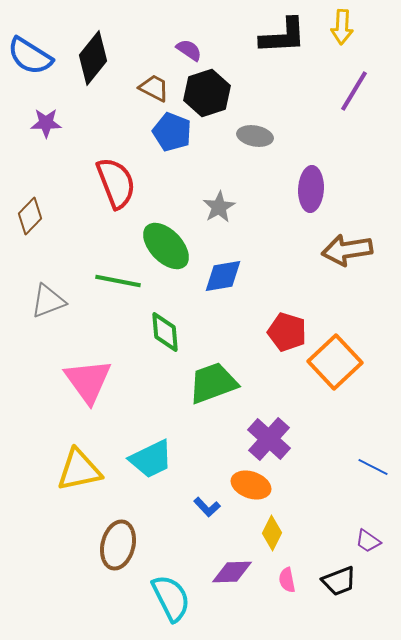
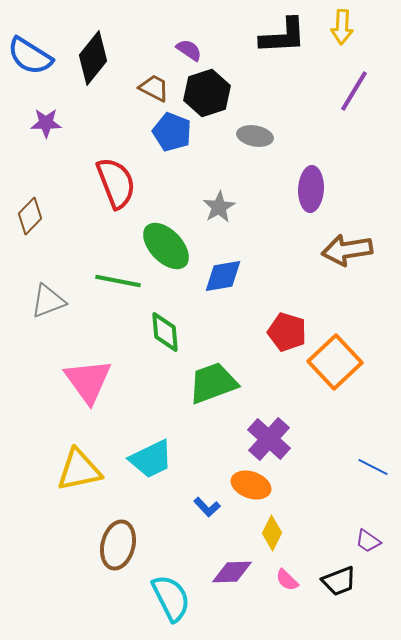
pink semicircle: rotated 35 degrees counterclockwise
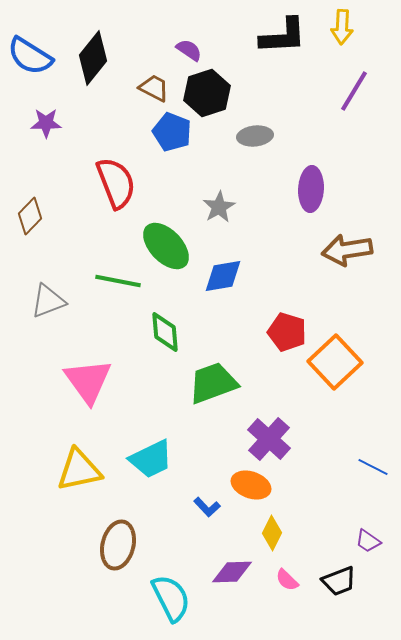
gray ellipse: rotated 16 degrees counterclockwise
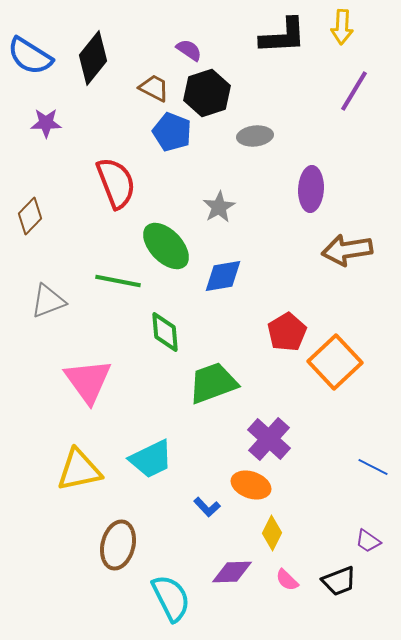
red pentagon: rotated 24 degrees clockwise
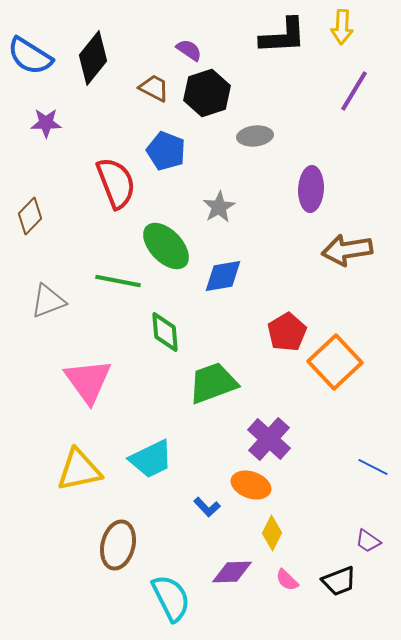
blue pentagon: moved 6 px left, 19 px down
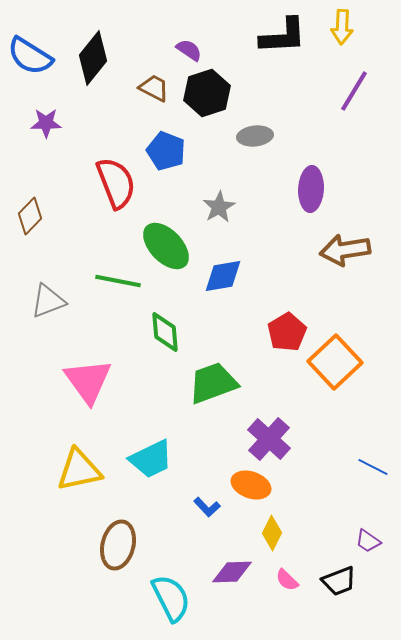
brown arrow: moved 2 px left
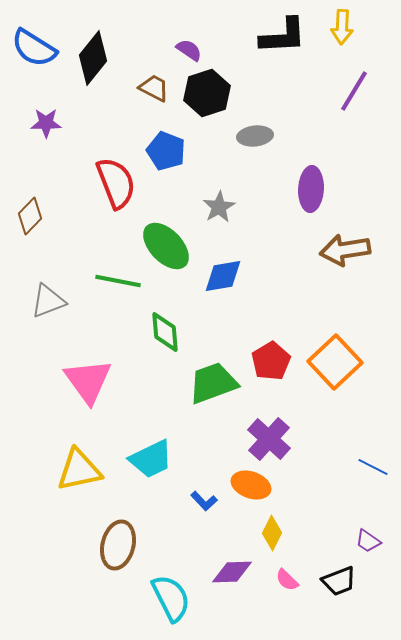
blue semicircle: moved 4 px right, 8 px up
red pentagon: moved 16 px left, 29 px down
blue L-shape: moved 3 px left, 6 px up
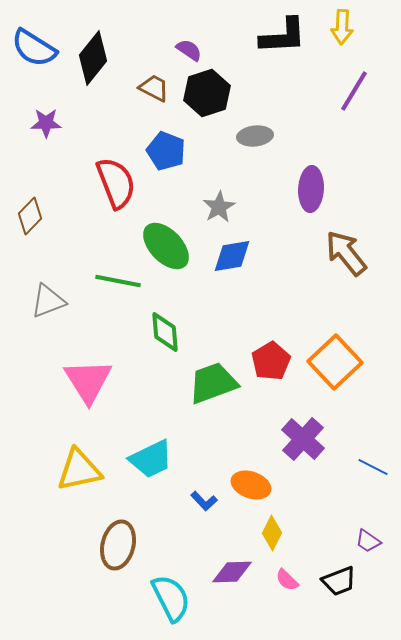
brown arrow: moved 1 px right, 3 px down; rotated 60 degrees clockwise
blue diamond: moved 9 px right, 20 px up
pink triangle: rotated 4 degrees clockwise
purple cross: moved 34 px right
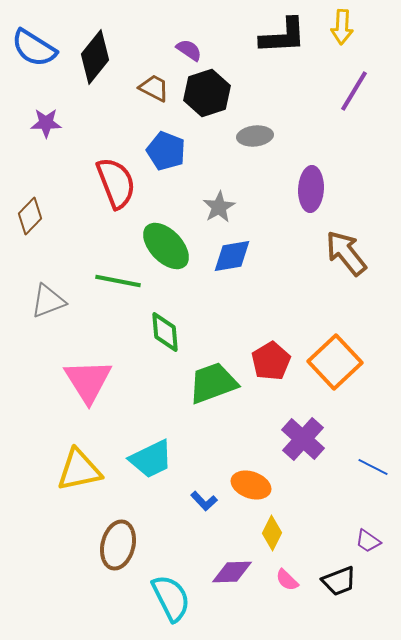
black diamond: moved 2 px right, 1 px up
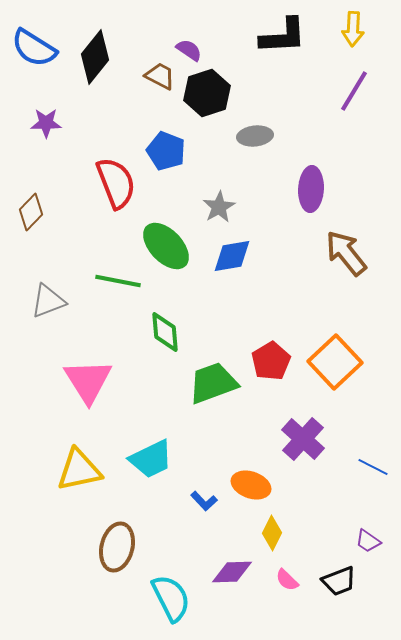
yellow arrow: moved 11 px right, 2 px down
brown trapezoid: moved 6 px right, 12 px up
brown diamond: moved 1 px right, 4 px up
brown ellipse: moved 1 px left, 2 px down
